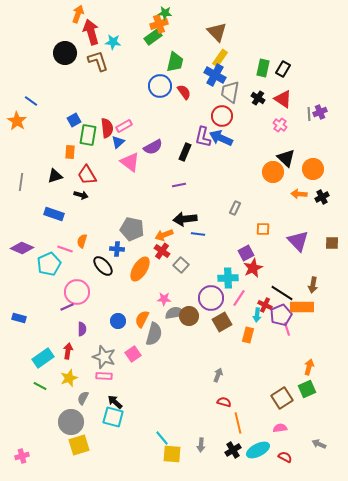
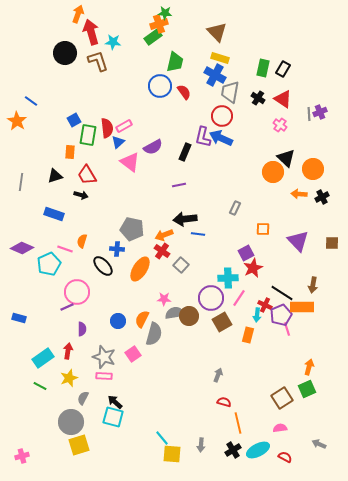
yellow rectangle at (220, 58): rotated 72 degrees clockwise
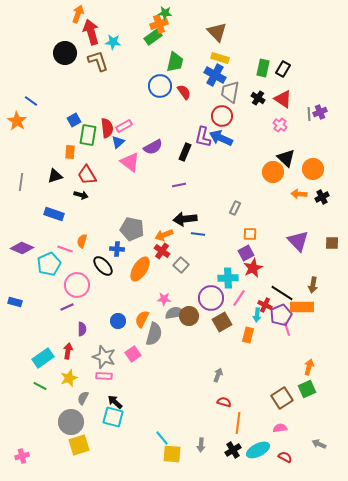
orange square at (263, 229): moved 13 px left, 5 px down
pink circle at (77, 292): moved 7 px up
blue rectangle at (19, 318): moved 4 px left, 16 px up
orange line at (238, 423): rotated 20 degrees clockwise
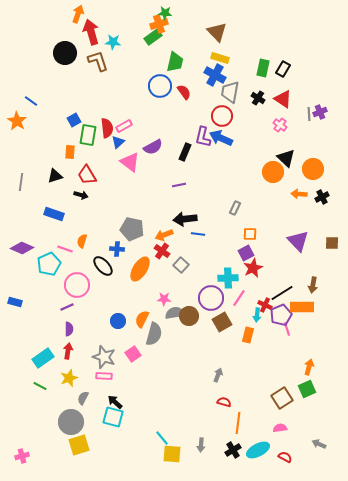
black line at (282, 293): rotated 65 degrees counterclockwise
purple semicircle at (82, 329): moved 13 px left
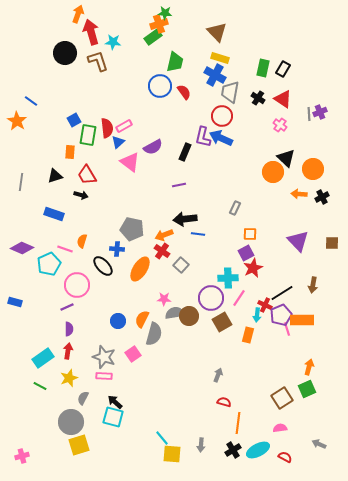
orange rectangle at (302, 307): moved 13 px down
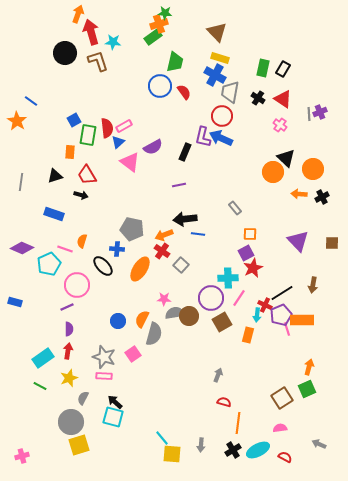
gray rectangle at (235, 208): rotated 64 degrees counterclockwise
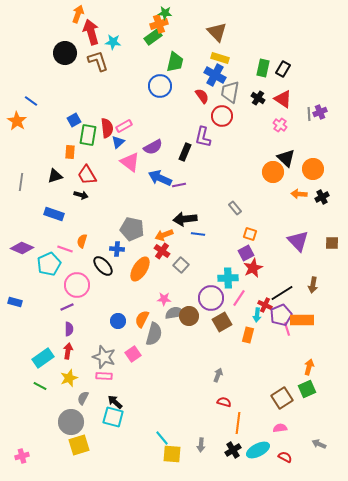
red semicircle at (184, 92): moved 18 px right, 4 px down
blue arrow at (221, 138): moved 61 px left, 40 px down
orange square at (250, 234): rotated 16 degrees clockwise
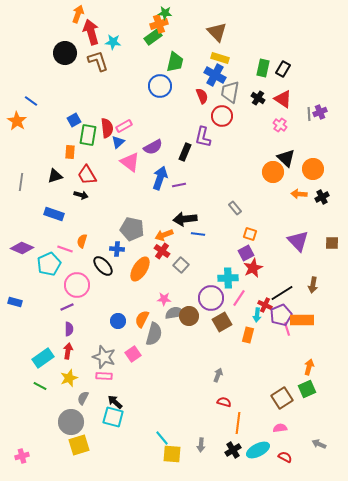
red semicircle at (202, 96): rotated 14 degrees clockwise
blue arrow at (160, 178): rotated 85 degrees clockwise
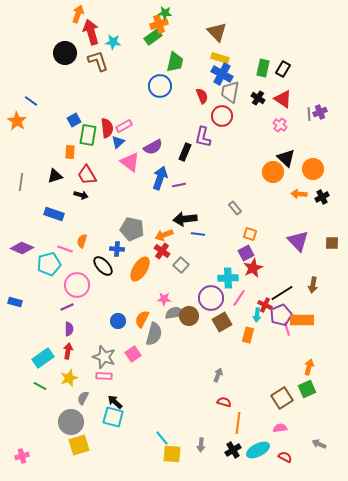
blue cross at (215, 75): moved 7 px right, 1 px up
cyan pentagon at (49, 264): rotated 10 degrees clockwise
